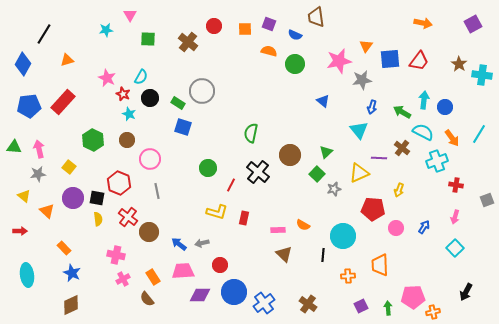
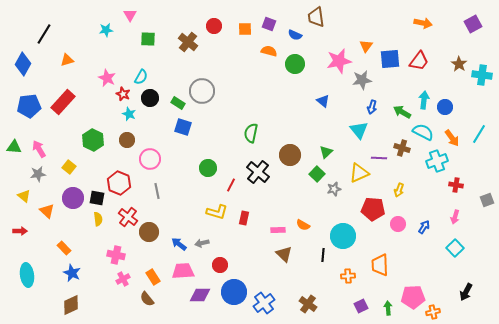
brown cross at (402, 148): rotated 21 degrees counterclockwise
pink arrow at (39, 149): rotated 18 degrees counterclockwise
pink circle at (396, 228): moved 2 px right, 4 px up
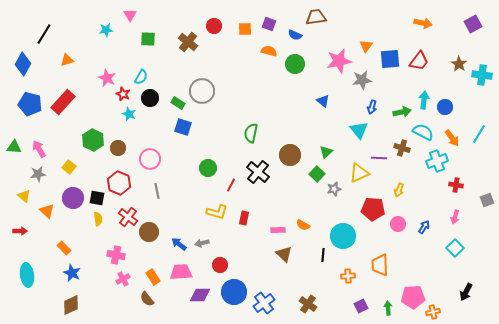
brown trapezoid at (316, 17): rotated 90 degrees clockwise
blue pentagon at (29, 106): moved 1 px right, 2 px up; rotated 20 degrees clockwise
green arrow at (402, 112): rotated 138 degrees clockwise
brown circle at (127, 140): moved 9 px left, 8 px down
pink trapezoid at (183, 271): moved 2 px left, 1 px down
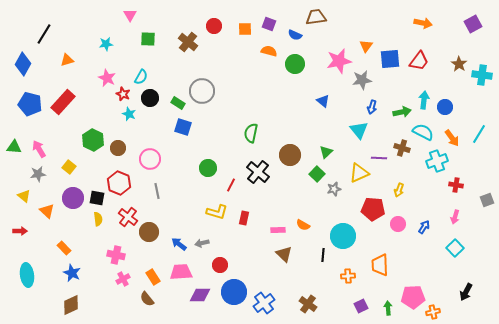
cyan star at (106, 30): moved 14 px down
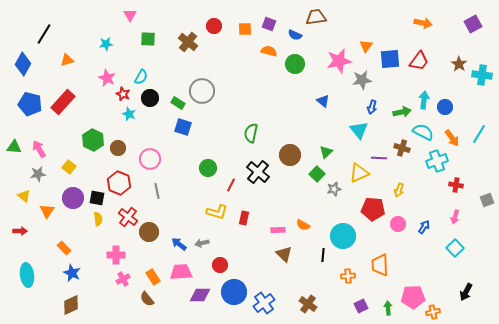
orange triangle at (47, 211): rotated 21 degrees clockwise
pink cross at (116, 255): rotated 12 degrees counterclockwise
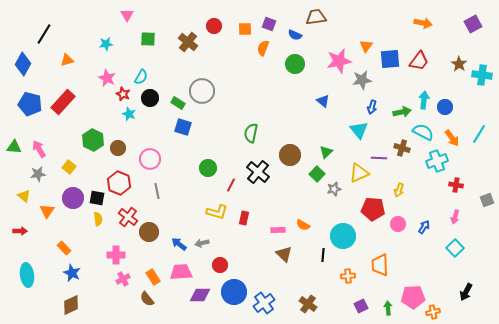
pink triangle at (130, 15): moved 3 px left
orange semicircle at (269, 51): moved 6 px left, 3 px up; rotated 84 degrees counterclockwise
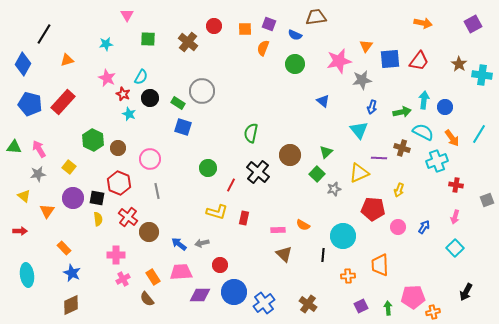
pink circle at (398, 224): moved 3 px down
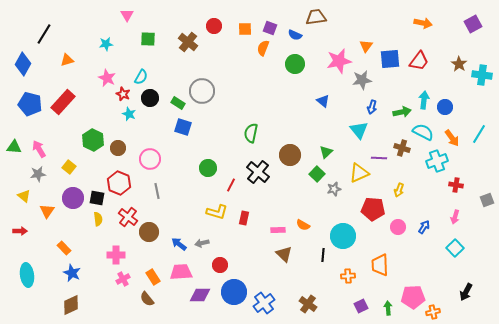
purple square at (269, 24): moved 1 px right, 4 px down
